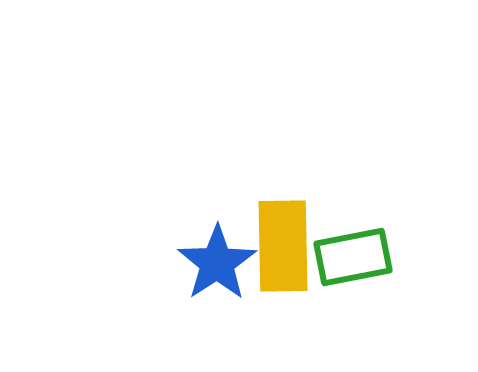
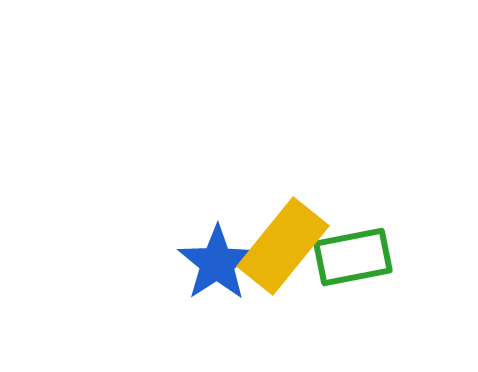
yellow rectangle: rotated 40 degrees clockwise
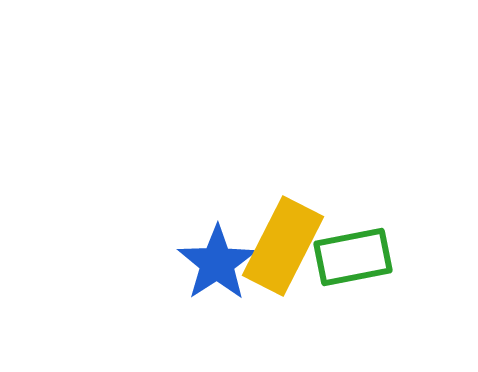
yellow rectangle: rotated 12 degrees counterclockwise
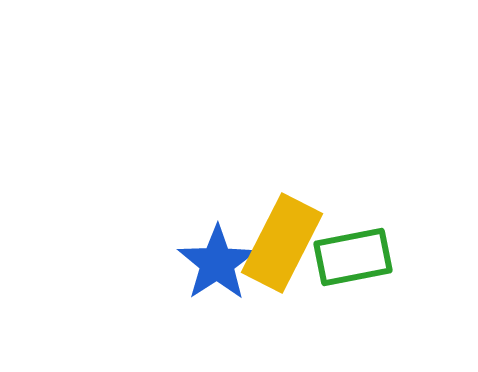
yellow rectangle: moved 1 px left, 3 px up
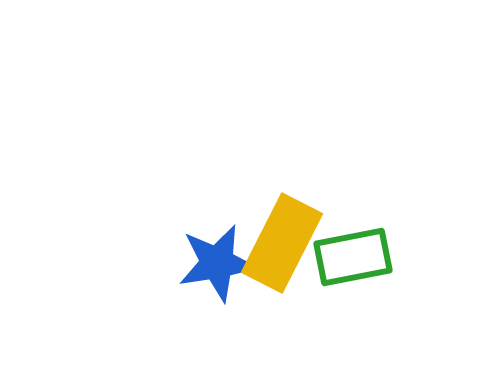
blue star: rotated 24 degrees clockwise
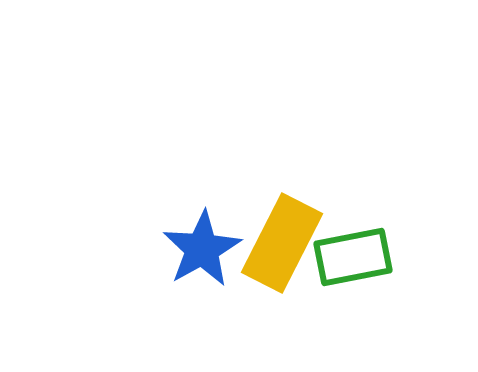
blue star: moved 15 px left, 14 px up; rotated 20 degrees counterclockwise
